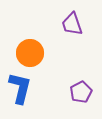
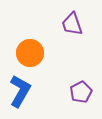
blue L-shape: moved 3 px down; rotated 16 degrees clockwise
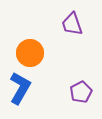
blue L-shape: moved 3 px up
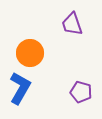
purple pentagon: rotated 30 degrees counterclockwise
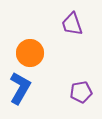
purple pentagon: rotated 25 degrees counterclockwise
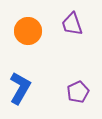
orange circle: moved 2 px left, 22 px up
purple pentagon: moved 3 px left; rotated 15 degrees counterclockwise
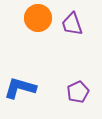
orange circle: moved 10 px right, 13 px up
blue L-shape: rotated 104 degrees counterclockwise
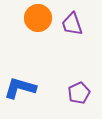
purple pentagon: moved 1 px right, 1 px down
